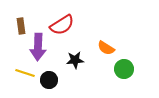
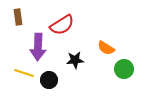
brown rectangle: moved 3 px left, 9 px up
yellow line: moved 1 px left
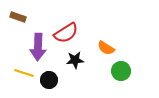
brown rectangle: rotated 63 degrees counterclockwise
red semicircle: moved 4 px right, 8 px down
green circle: moved 3 px left, 2 px down
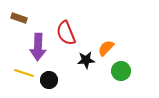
brown rectangle: moved 1 px right, 1 px down
red semicircle: rotated 100 degrees clockwise
orange semicircle: rotated 102 degrees clockwise
black star: moved 11 px right
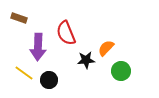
yellow line: rotated 18 degrees clockwise
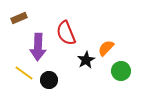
brown rectangle: rotated 42 degrees counterclockwise
black star: rotated 24 degrees counterclockwise
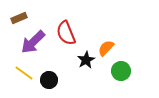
purple arrow: moved 5 px left, 5 px up; rotated 44 degrees clockwise
